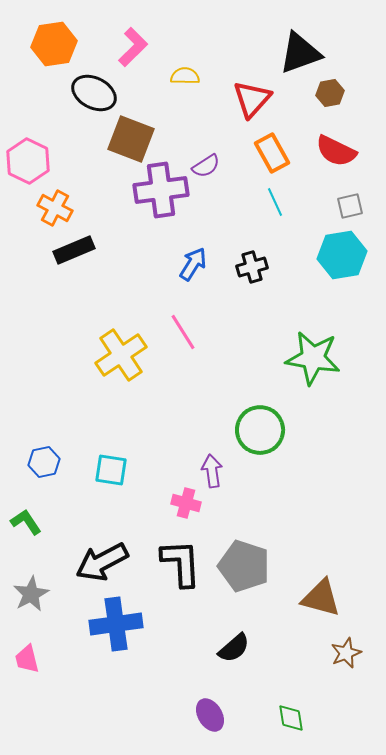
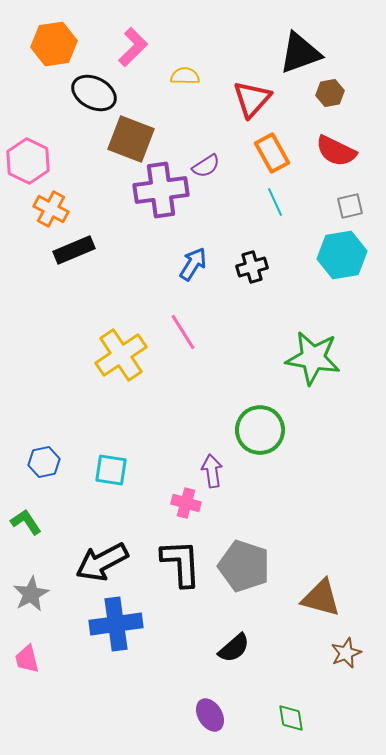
orange cross: moved 4 px left, 1 px down
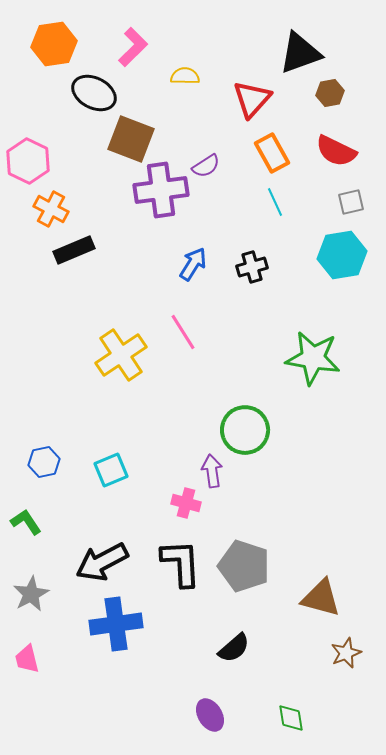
gray square: moved 1 px right, 4 px up
green circle: moved 15 px left
cyan square: rotated 32 degrees counterclockwise
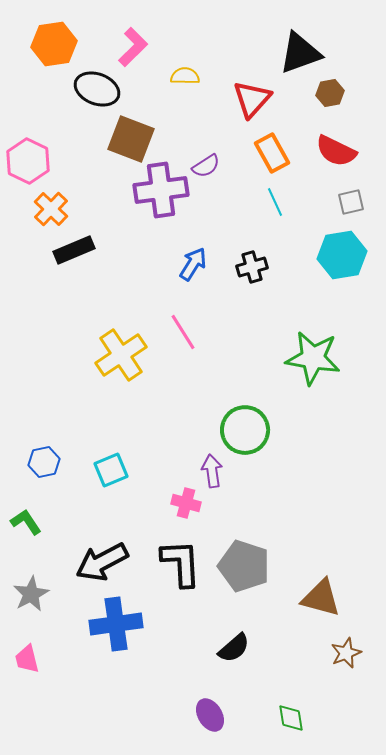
black ellipse: moved 3 px right, 4 px up; rotated 6 degrees counterclockwise
orange cross: rotated 16 degrees clockwise
